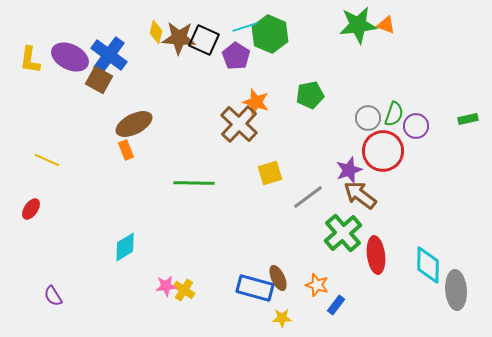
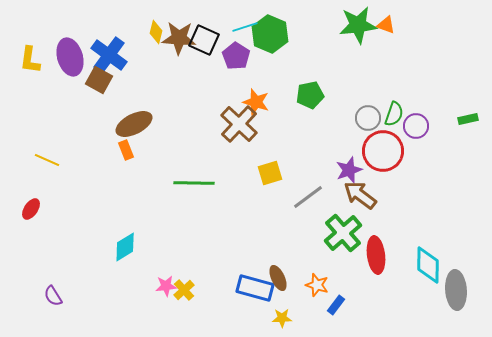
purple ellipse at (70, 57): rotated 48 degrees clockwise
yellow cross at (184, 290): rotated 15 degrees clockwise
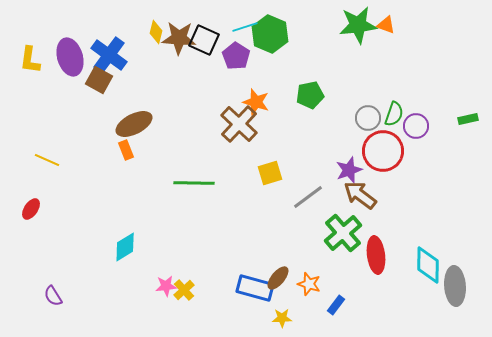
brown ellipse at (278, 278): rotated 65 degrees clockwise
orange star at (317, 285): moved 8 px left, 1 px up
gray ellipse at (456, 290): moved 1 px left, 4 px up
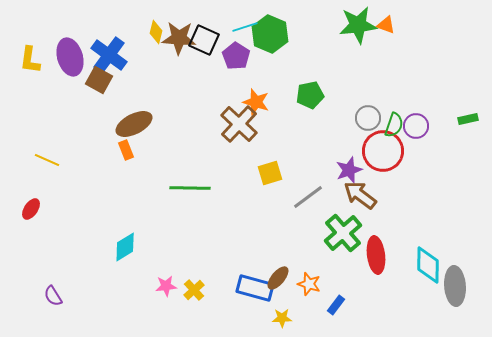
green semicircle at (394, 114): moved 11 px down
green line at (194, 183): moved 4 px left, 5 px down
yellow cross at (184, 290): moved 10 px right
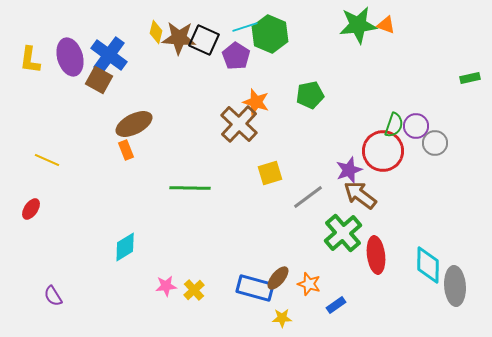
gray circle at (368, 118): moved 67 px right, 25 px down
green rectangle at (468, 119): moved 2 px right, 41 px up
blue rectangle at (336, 305): rotated 18 degrees clockwise
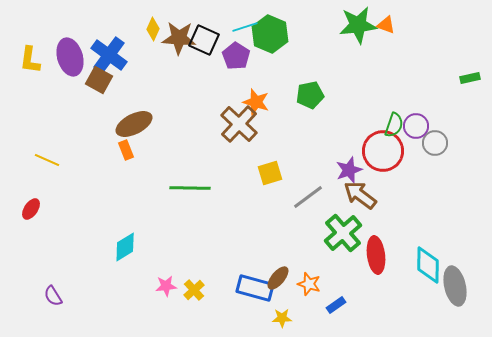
yellow diamond at (156, 32): moved 3 px left, 3 px up; rotated 10 degrees clockwise
gray ellipse at (455, 286): rotated 9 degrees counterclockwise
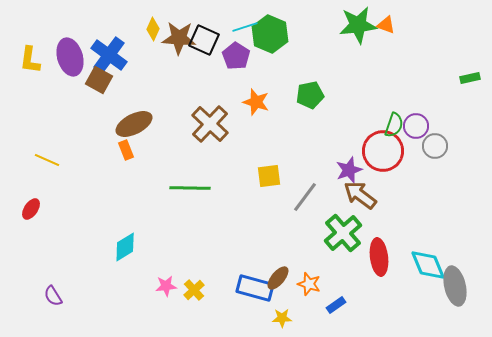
brown cross at (239, 124): moved 29 px left
gray circle at (435, 143): moved 3 px down
yellow square at (270, 173): moved 1 px left, 3 px down; rotated 10 degrees clockwise
gray line at (308, 197): moved 3 px left; rotated 16 degrees counterclockwise
red ellipse at (376, 255): moved 3 px right, 2 px down
cyan diamond at (428, 265): rotated 24 degrees counterclockwise
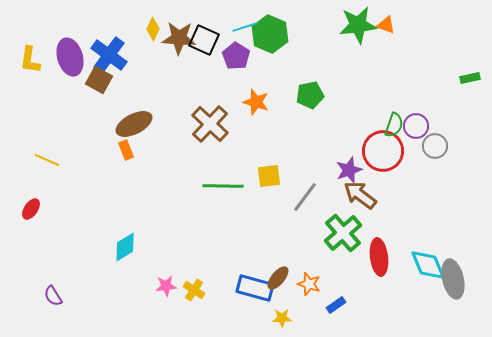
green line at (190, 188): moved 33 px right, 2 px up
gray ellipse at (455, 286): moved 2 px left, 7 px up
yellow cross at (194, 290): rotated 15 degrees counterclockwise
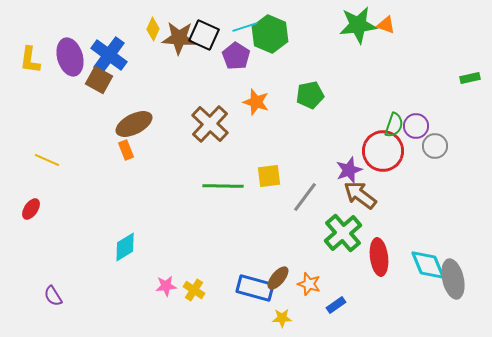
black square at (204, 40): moved 5 px up
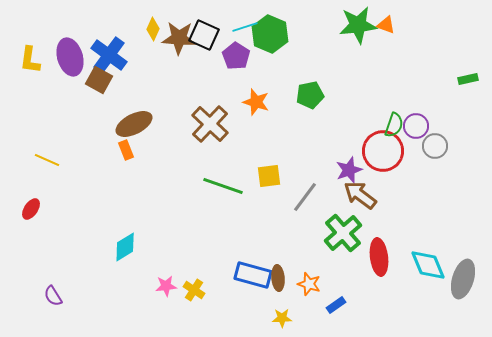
green rectangle at (470, 78): moved 2 px left, 1 px down
green line at (223, 186): rotated 18 degrees clockwise
brown ellipse at (278, 278): rotated 45 degrees counterclockwise
gray ellipse at (453, 279): moved 10 px right; rotated 30 degrees clockwise
blue rectangle at (255, 288): moved 2 px left, 13 px up
